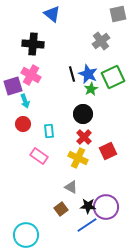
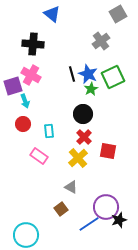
gray square: rotated 18 degrees counterclockwise
red square: rotated 36 degrees clockwise
yellow cross: rotated 24 degrees clockwise
black star: moved 31 px right, 14 px down; rotated 21 degrees counterclockwise
blue line: moved 2 px right, 1 px up
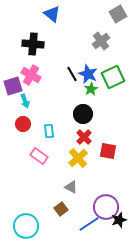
black line: rotated 14 degrees counterclockwise
cyan circle: moved 9 px up
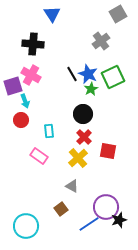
blue triangle: rotated 18 degrees clockwise
red circle: moved 2 px left, 4 px up
gray triangle: moved 1 px right, 1 px up
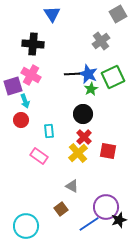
black line: rotated 63 degrees counterclockwise
yellow cross: moved 5 px up
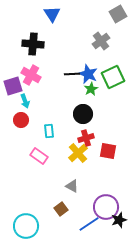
red cross: moved 2 px right, 1 px down; rotated 28 degrees clockwise
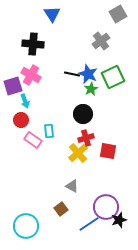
black line: rotated 14 degrees clockwise
pink rectangle: moved 6 px left, 16 px up
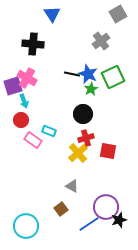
pink cross: moved 4 px left, 3 px down
cyan arrow: moved 1 px left
cyan rectangle: rotated 64 degrees counterclockwise
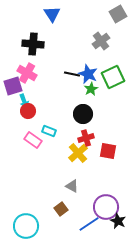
pink cross: moved 5 px up
red circle: moved 7 px right, 9 px up
black star: moved 1 px left, 1 px down; rotated 28 degrees counterclockwise
